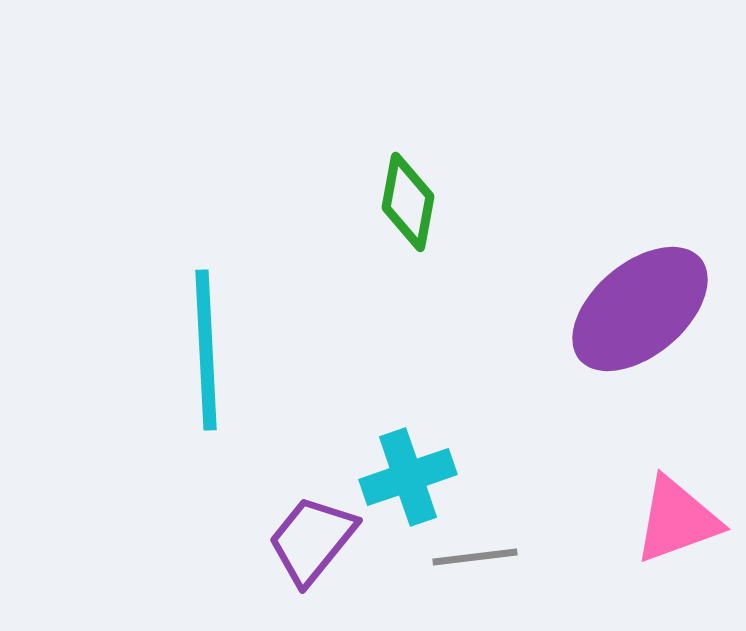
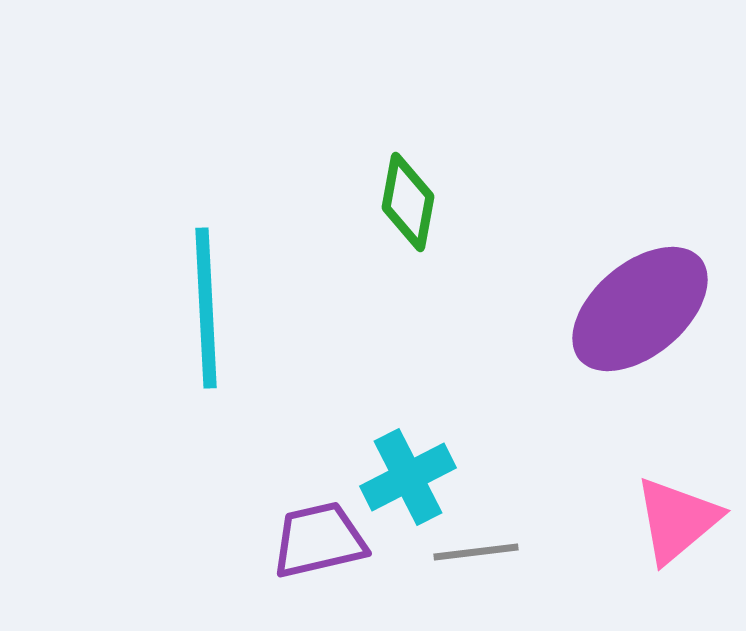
cyan line: moved 42 px up
cyan cross: rotated 8 degrees counterclockwise
pink triangle: rotated 20 degrees counterclockwise
purple trapezoid: moved 7 px right; rotated 38 degrees clockwise
gray line: moved 1 px right, 5 px up
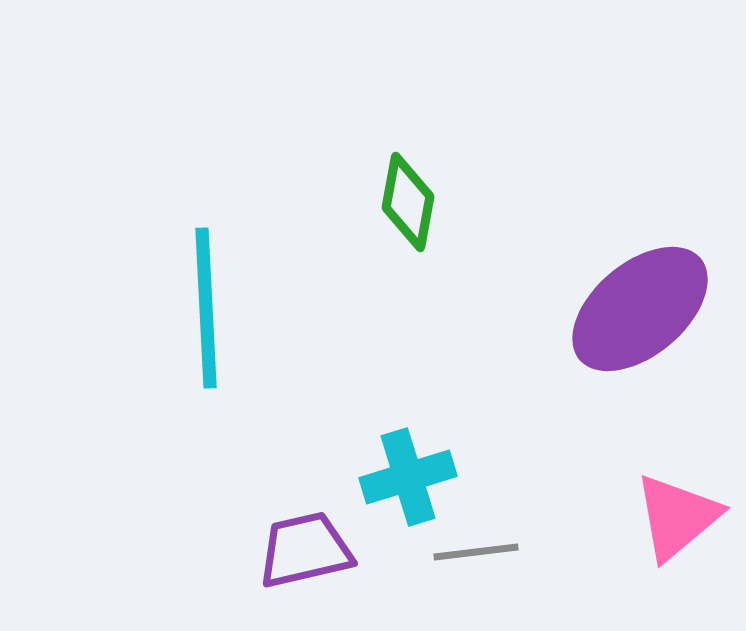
cyan cross: rotated 10 degrees clockwise
pink triangle: moved 3 px up
purple trapezoid: moved 14 px left, 10 px down
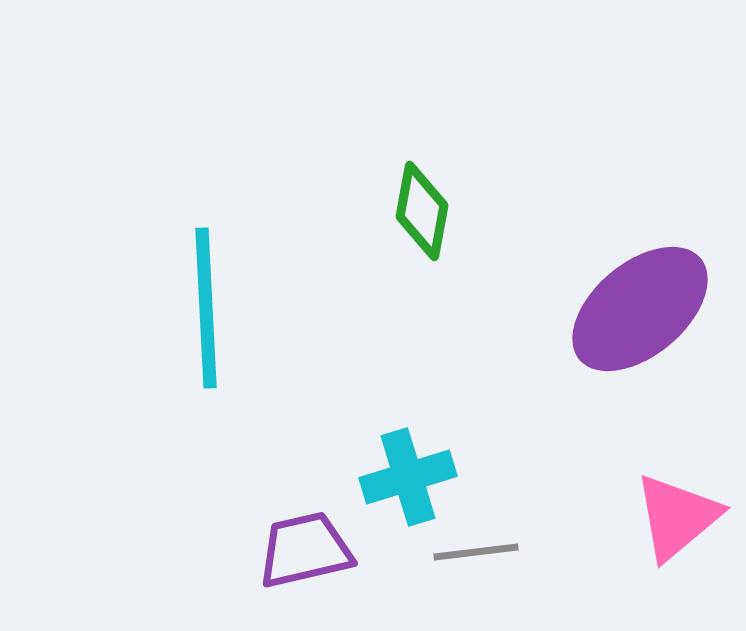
green diamond: moved 14 px right, 9 px down
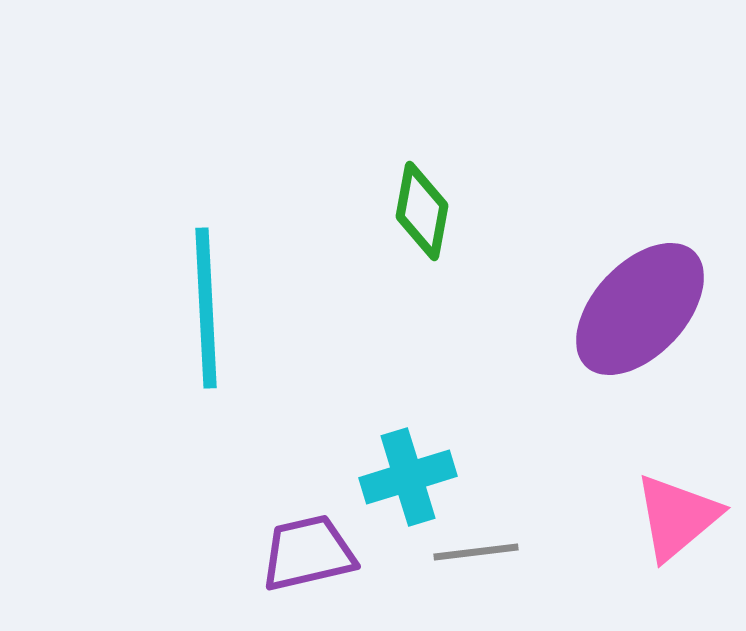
purple ellipse: rotated 7 degrees counterclockwise
purple trapezoid: moved 3 px right, 3 px down
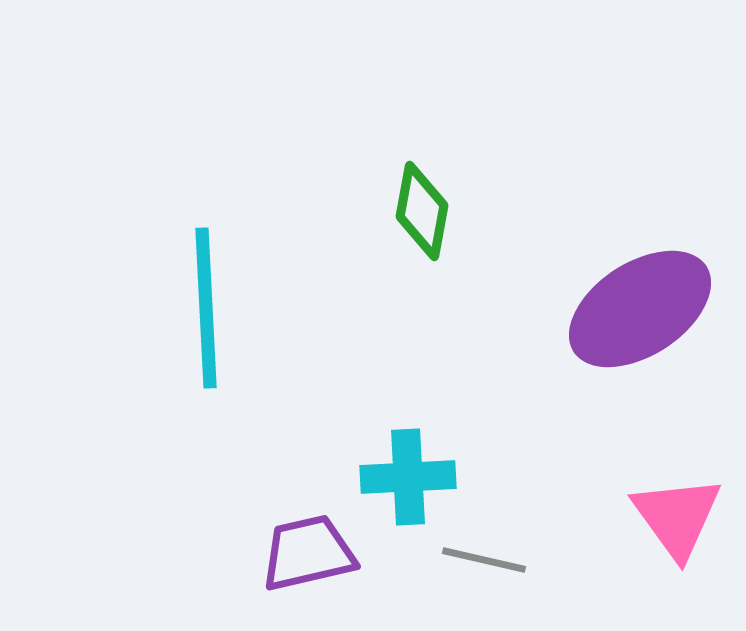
purple ellipse: rotated 14 degrees clockwise
cyan cross: rotated 14 degrees clockwise
pink triangle: rotated 26 degrees counterclockwise
gray line: moved 8 px right, 8 px down; rotated 20 degrees clockwise
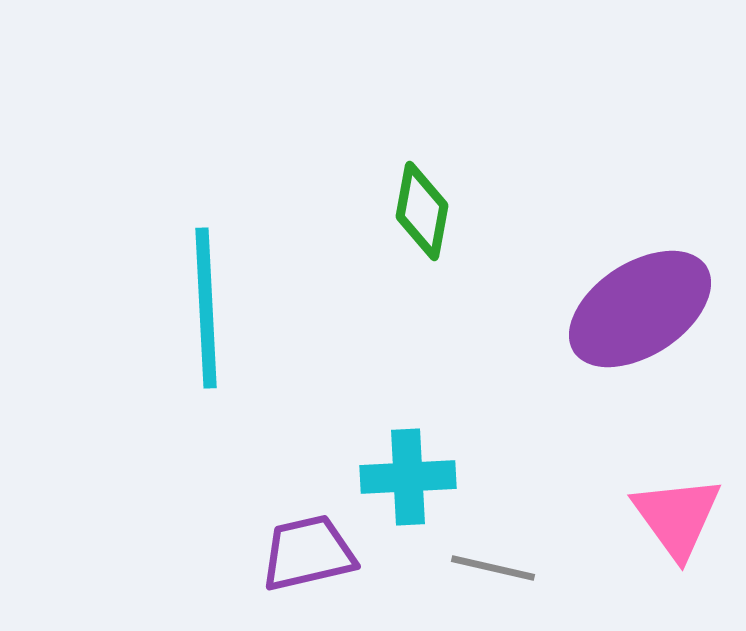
gray line: moved 9 px right, 8 px down
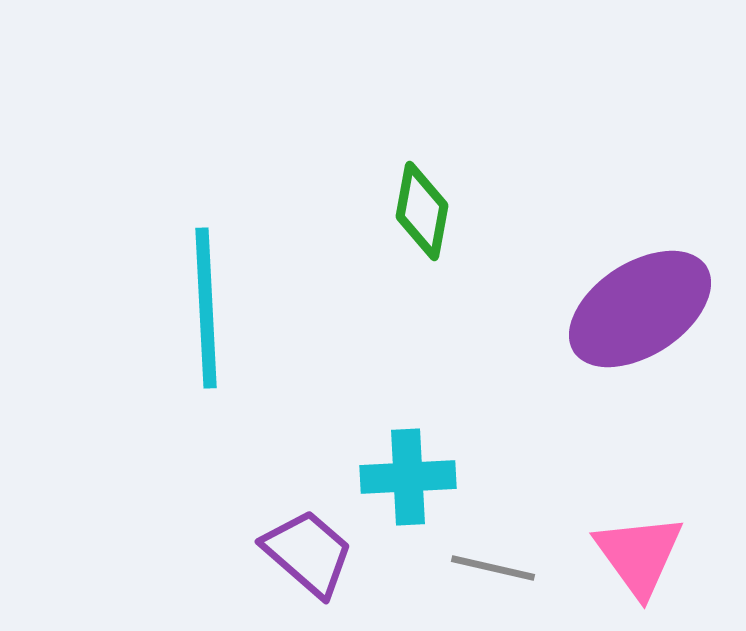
pink triangle: moved 38 px left, 38 px down
purple trapezoid: rotated 54 degrees clockwise
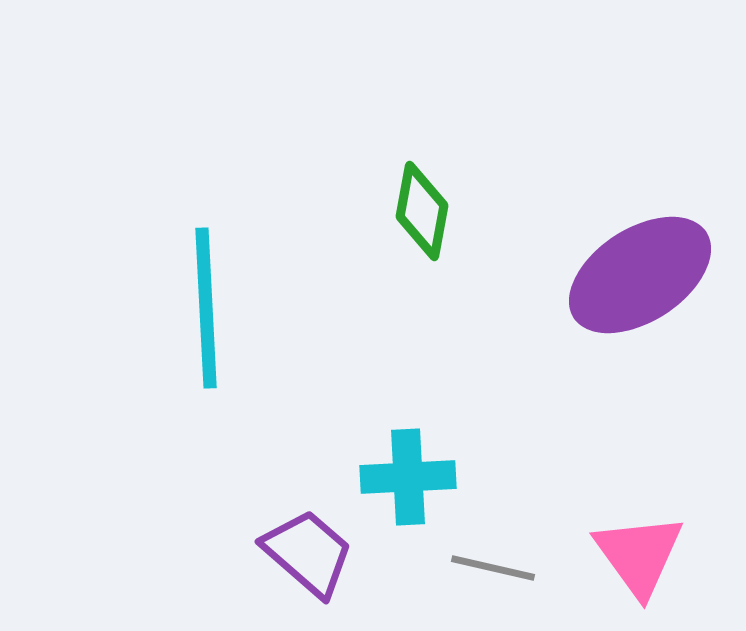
purple ellipse: moved 34 px up
